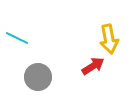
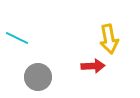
red arrow: rotated 30 degrees clockwise
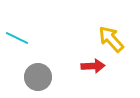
yellow arrow: moved 2 px right; rotated 148 degrees clockwise
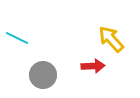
gray circle: moved 5 px right, 2 px up
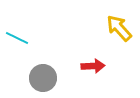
yellow arrow: moved 8 px right, 11 px up
gray circle: moved 3 px down
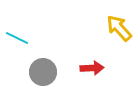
red arrow: moved 1 px left, 2 px down
gray circle: moved 6 px up
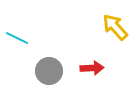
yellow arrow: moved 4 px left, 1 px up
gray circle: moved 6 px right, 1 px up
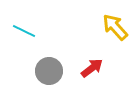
cyan line: moved 7 px right, 7 px up
red arrow: rotated 35 degrees counterclockwise
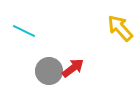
yellow arrow: moved 5 px right, 1 px down
red arrow: moved 19 px left
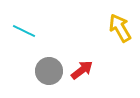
yellow arrow: rotated 12 degrees clockwise
red arrow: moved 9 px right, 2 px down
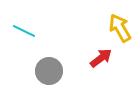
red arrow: moved 19 px right, 12 px up
